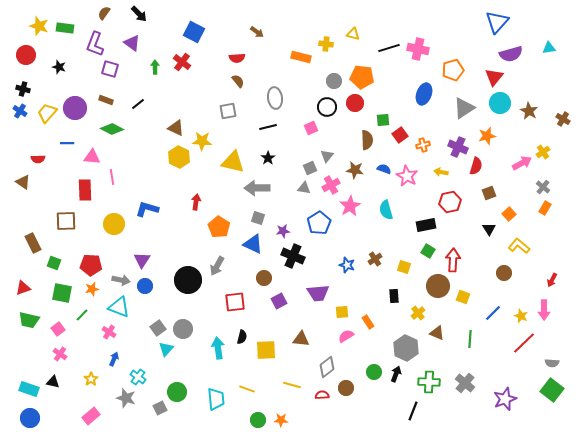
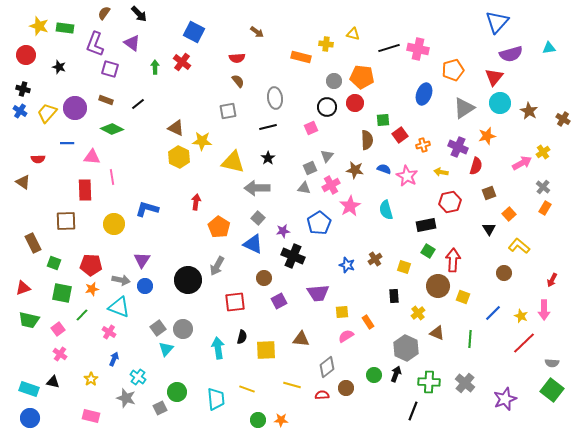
gray square at (258, 218): rotated 24 degrees clockwise
green circle at (374, 372): moved 3 px down
pink rectangle at (91, 416): rotated 54 degrees clockwise
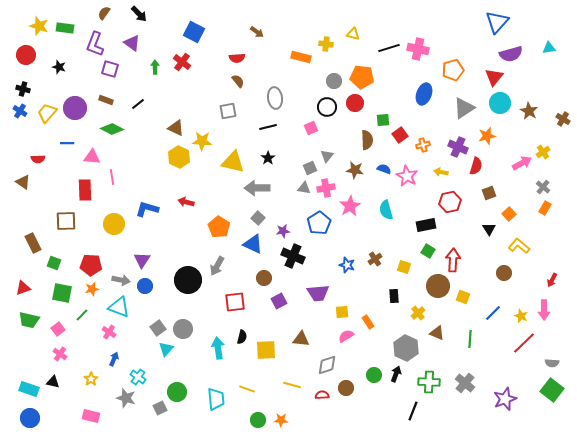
pink cross at (331, 185): moved 5 px left, 3 px down; rotated 18 degrees clockwise
red arrow at (196, 202): moved 10 px left; rotated 84 degrees counterclockwise
gray diamond at (327, 367): moved 2 px up; rotated 20 degrees clockwise
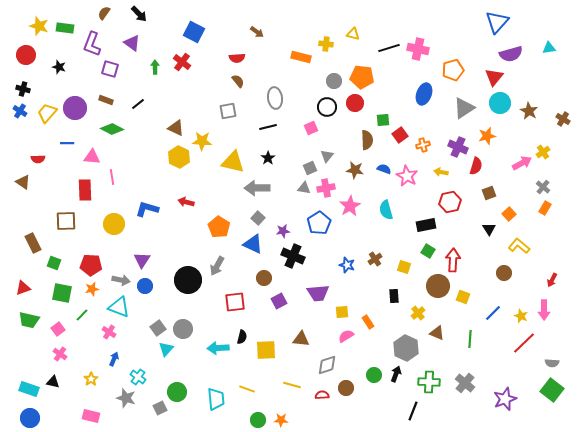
purple L-shape at (95, 44): moved 3 px left
cyan arrow at (218, 348): rotated 85 degrees counterclockwise
